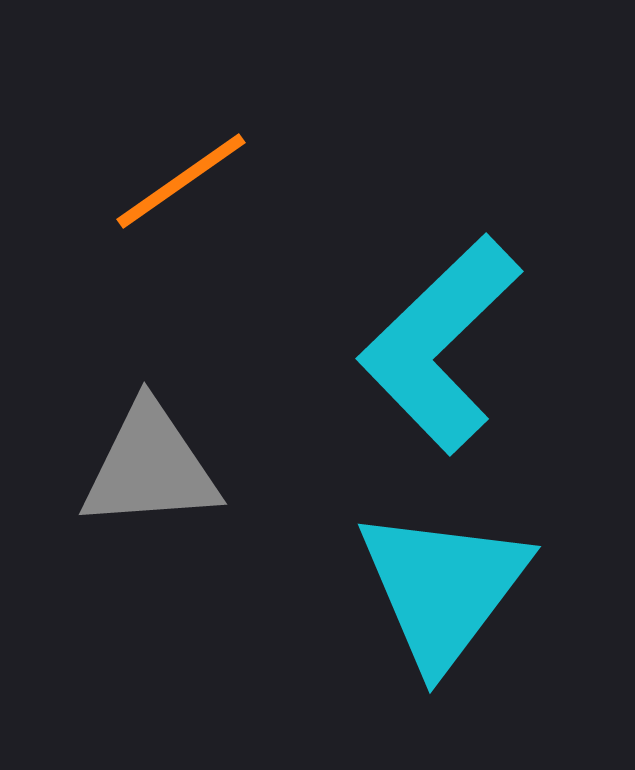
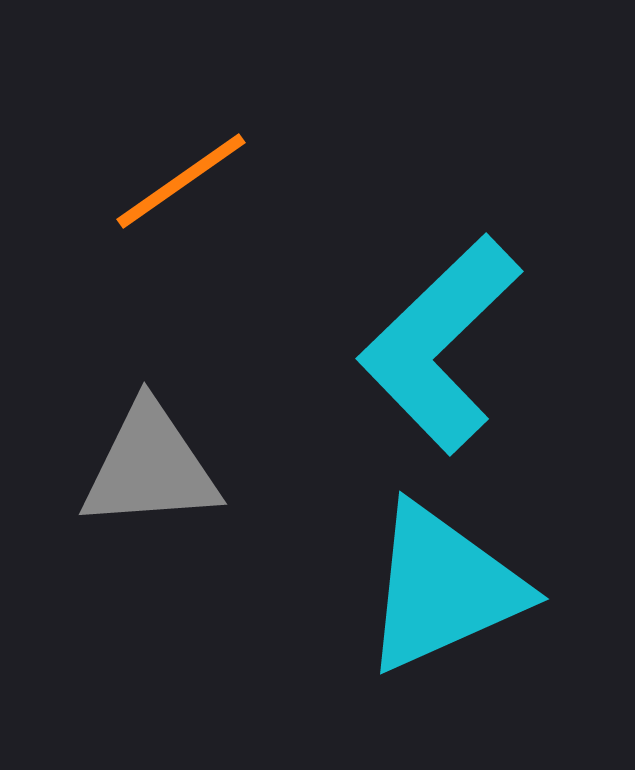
cyan triangle: rotated 29 degrees clockwise
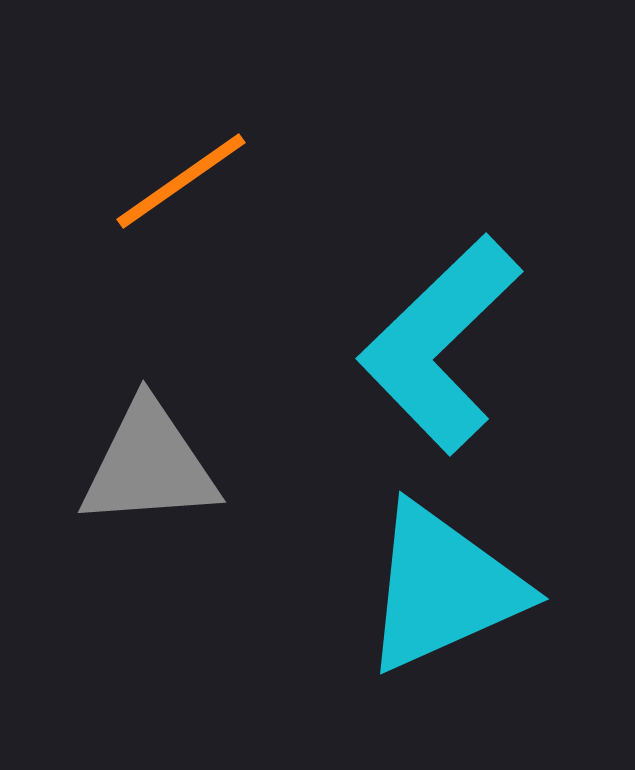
gray triangle: moved 1 px left, 2 px up
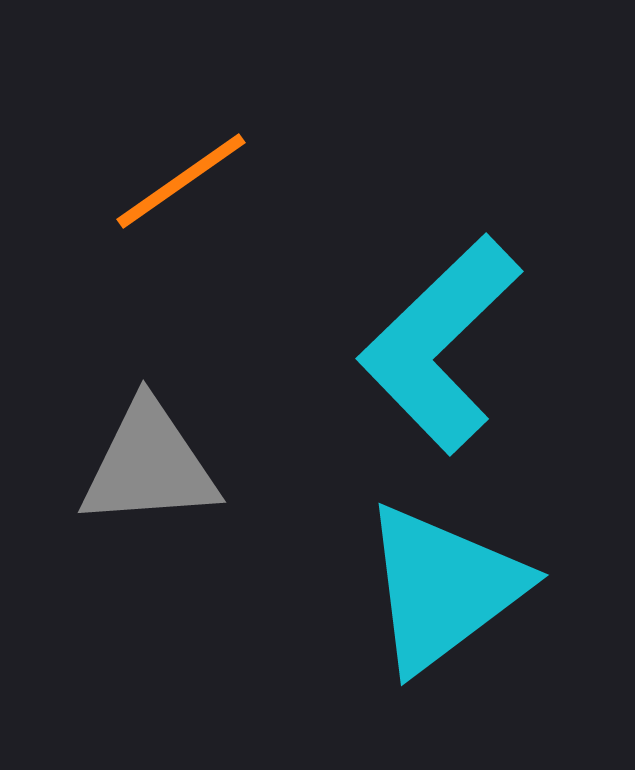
cyan triangle: rotated 13 degrees counterclockwise
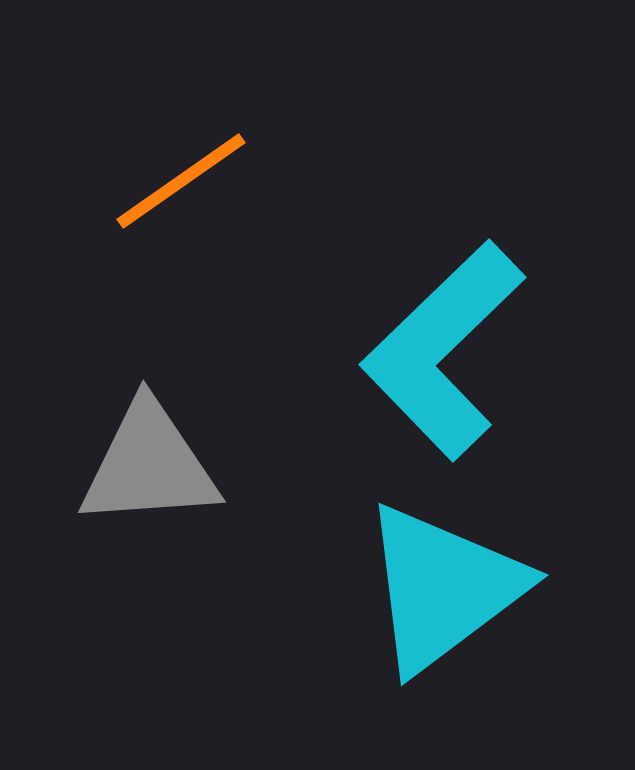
cyan L-shape: moved 3 px right, 6 px down
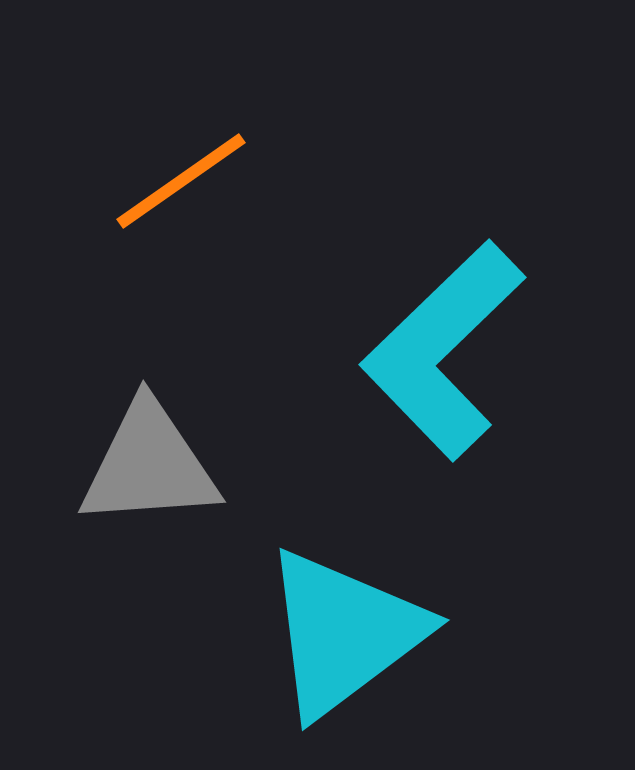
cyan triangle: moved 99 px left, 45 px down
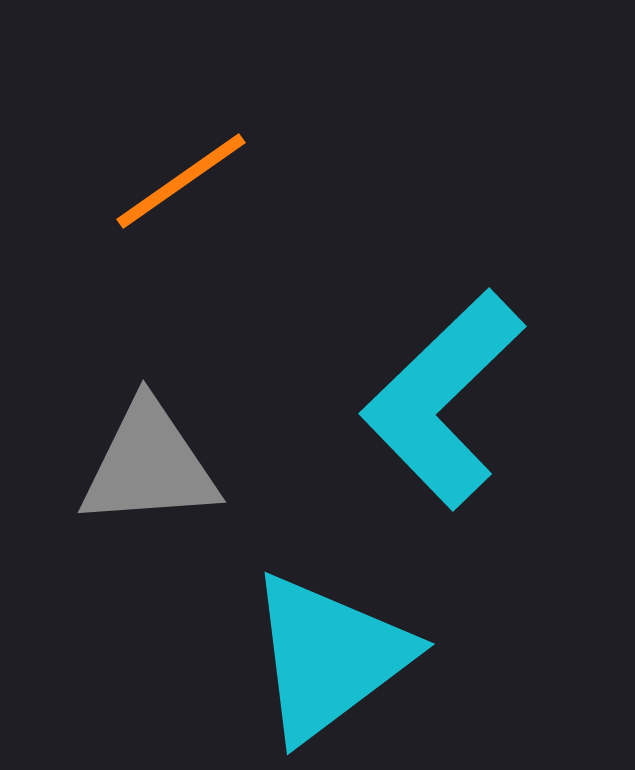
cyan L-shape: moved 49 px down
cyan triangle: moved 15 px left, 24 px down
